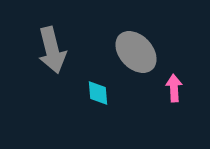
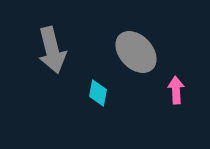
pink arrow: moved 2 px right, 2 px down
cyan diamond: rotated 16 degrees clockwise
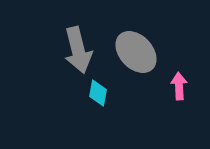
gray arrow: moved 26 px right
pink arrow: moved 3 px right, 4 px up
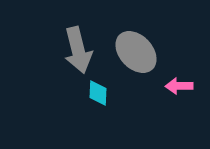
pink arrow: rotated 88 degrees counterclockwise
cyan diamond: rotated 8 degrees counterclockwise
